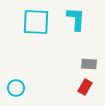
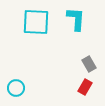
gray rectangle: rotated 56 degrees clockwise
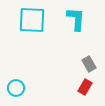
cyan square: moved 4 px left, 2 px up
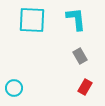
cyan L-shape: rotated 10 degrees counterclockwise
gray rectangle: moved 9 px left, 8 px up
cyan circle: moved 2 px left
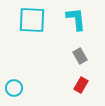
red rectangle: moved 4 px left, 2 px up
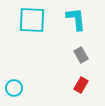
gray rectangle: moved 1 px right, 1 px up
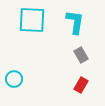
cyan L-shape: moved 1 px left, 3 px down; rotated 15 degrees clockwise
cyan circle: moved 9 px up
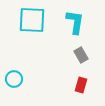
red rectangle: rotated 14 degrees counterclockwise
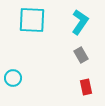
cyan L-shape: moved 5 px right; rotated 25 degrees clockwise
cyan circle: moved 1 px left, 1 px up
red rectangle: moved 5 px right, 2 px down; rotated 28 degrees counterclockwise
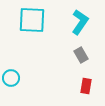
cyan circle: moved 2 px left
red rectangle: moved 1 px up; rotated 21 degrees clockwise
